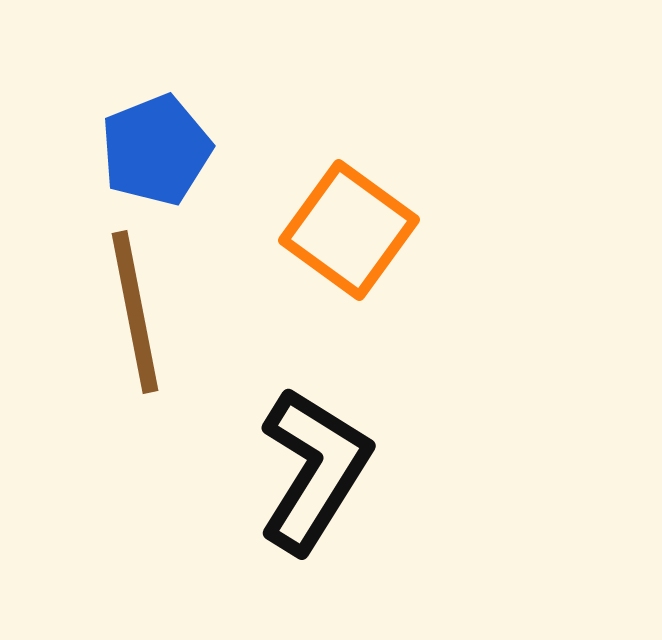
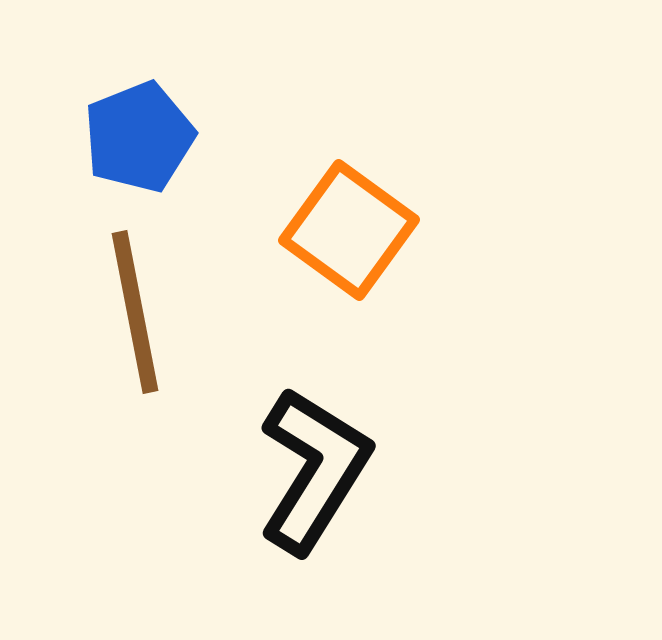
blue pentagon: moved 17 px left, 13 px up
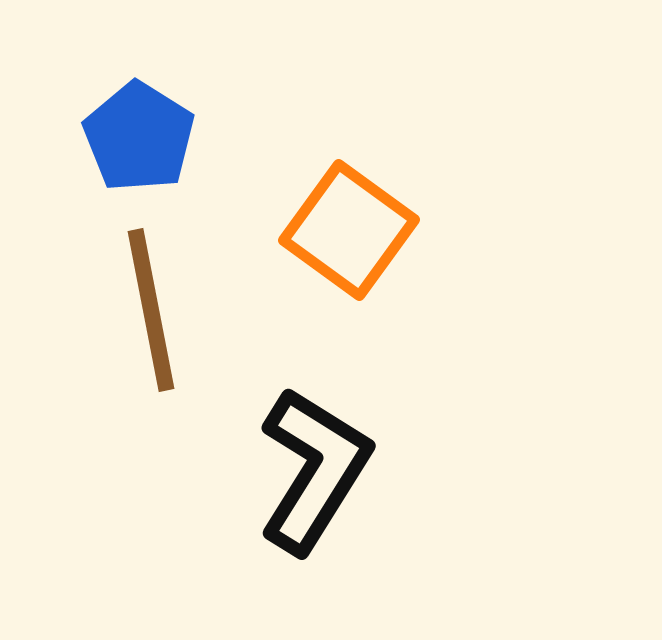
blue pentagon: rotated 18 degrees counterclockwise
brown line: moved 16 px right, 2 px up
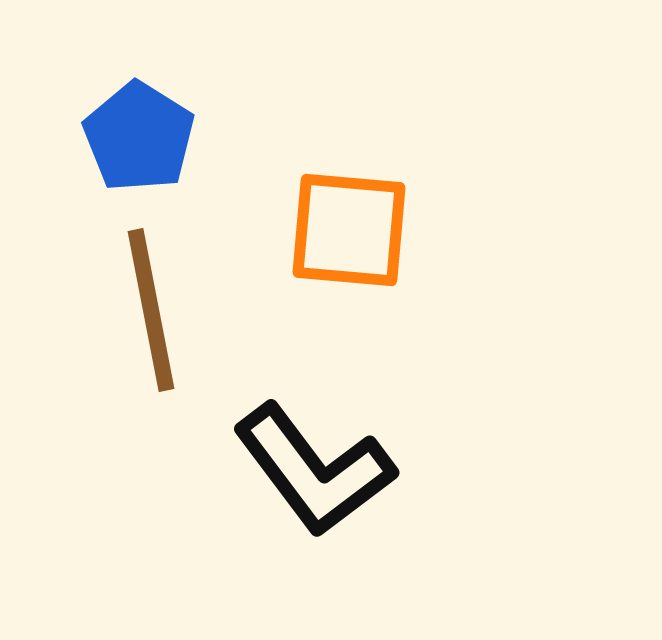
orange square: rotated 31 degrees counterclockwise
black L-shape: rotated 111 degrees clockwise
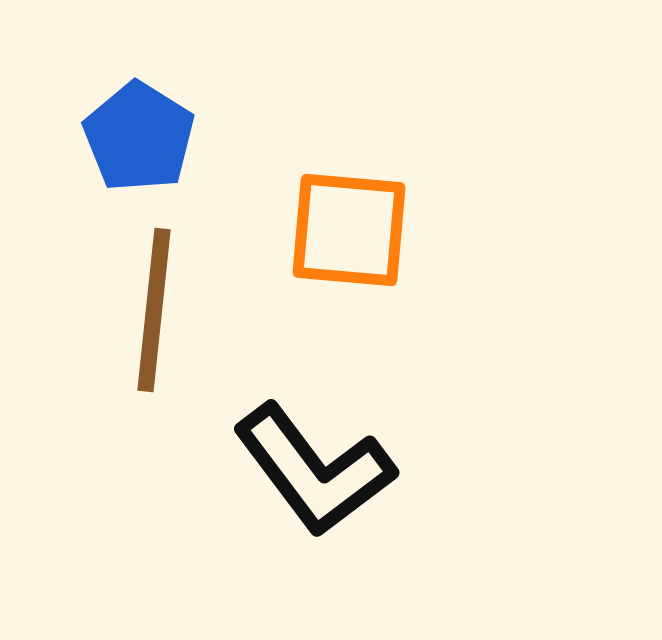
brown line: moved 3 px right; rotated 17 degrees clockwise
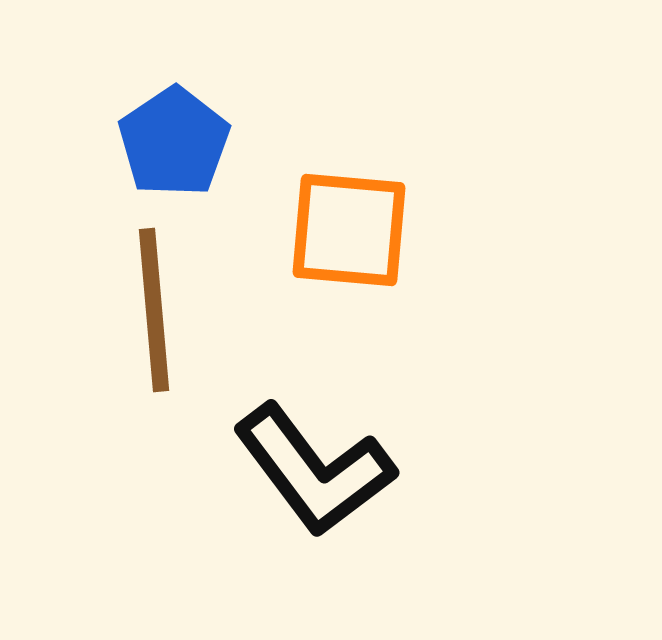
blue pentagon: moved 35 px right, 5 px down; rotated 6 degrees clockwise
brown line: rotated 11 degrees counterclockwise
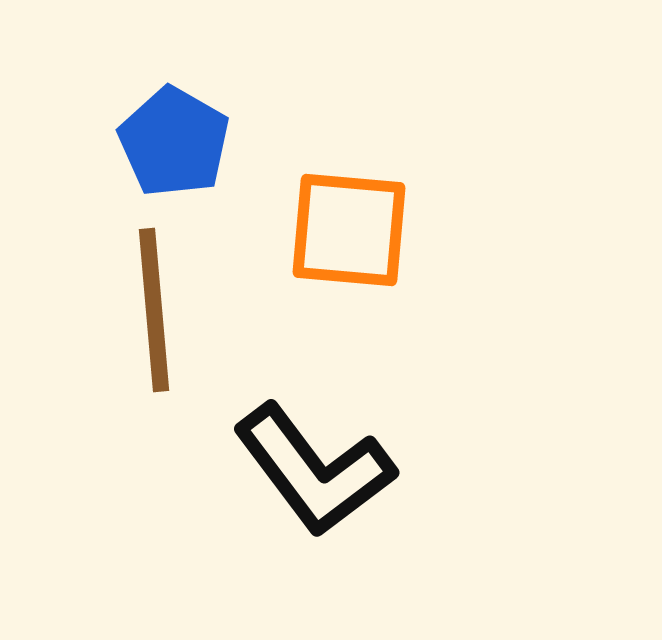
blue pentagon: rotated 8 degrees counterclockwise
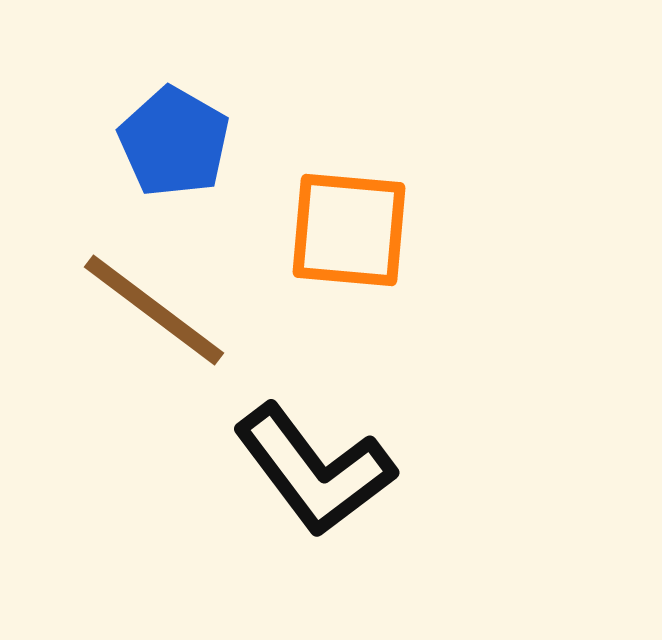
brown line: rotated 48 degrees counterclockwise
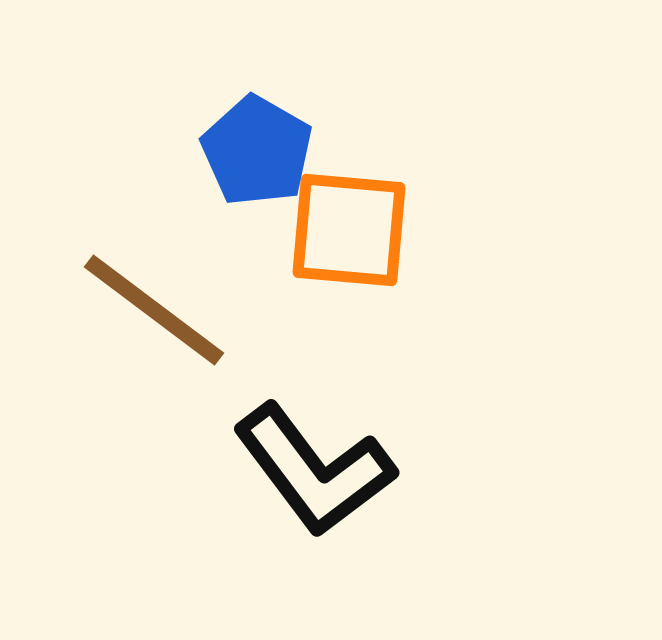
blue pentagon: moved 83 px right, 9 px down
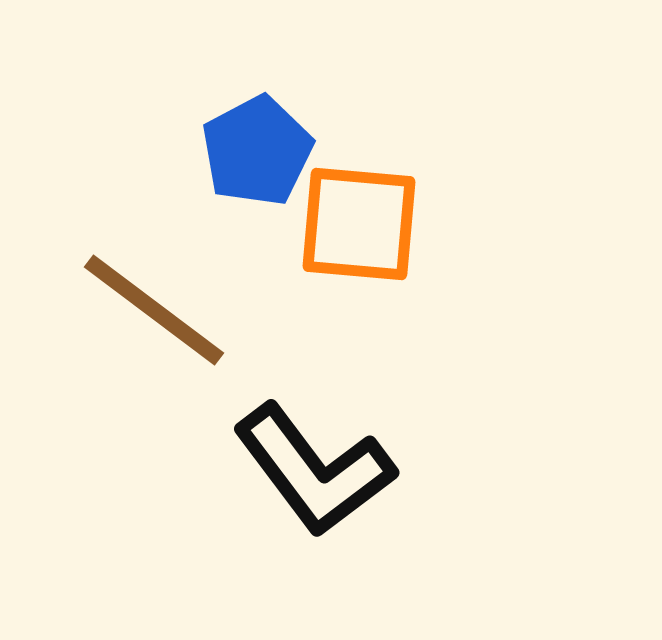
blue pentagon: rotated 14 degrees clockwise
orange square: moved 10 px right, 6 px up
